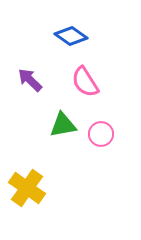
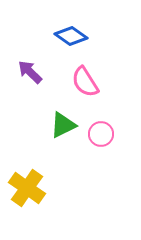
purple arrow: moved 8 px up
green triangle: rotated 16 degrees counterclockwise
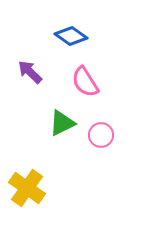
green triangle: moved 1 px left, 2 px up
pink circle: moved 1 px down
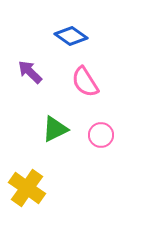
green triangle: moved 7 px left, 6 px down
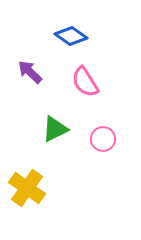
pink circle: moved 2 px right, 4 px down
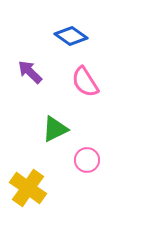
pink circle: moved 16 px left, 21 px down
yellow cross: moved 1 px right
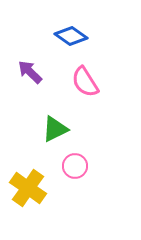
pink circle: moved 12 px left, 6 px down
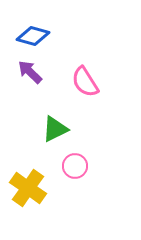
blue diamond: moved 38 px left; rotated 20 degrees counterclockwise
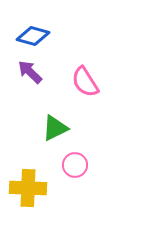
green triangle: moved 1 px up
pink circle: moved 1 px up
yellow cross: rotated 33 degrees counterclockwise
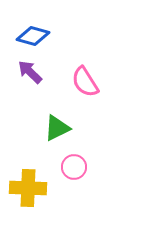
green triangle: moved 2 px right
pink circle: moved 1 px left, 2 px down
